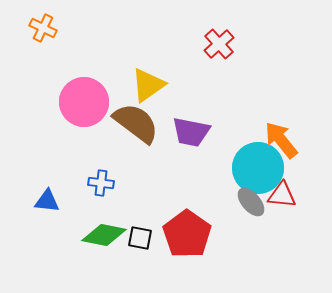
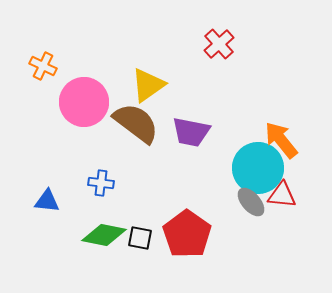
orange cross: moved 38 px down
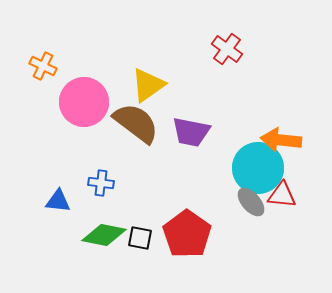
red cross: moved 8 px right, 5 px down; rotated 12 degrees counterclockwise
orange arrow: rotated 45 degrees counterclockwise
blue triangle: moved 11 px right
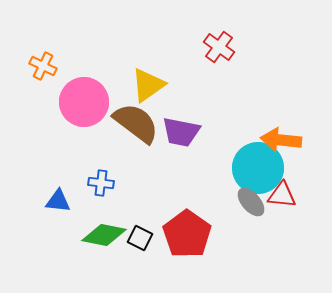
red cross: moved 8 px left, 2 px up
purple trapezoid: moved 10 px left
black square: rotated 15 degrees clockwise
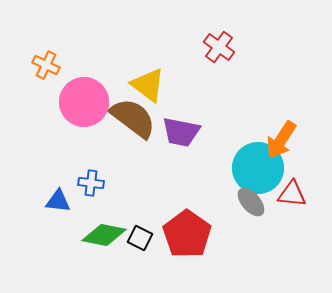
orange cross: moved 3 px right, 1 px up
yellow triangle: rotated 48 degrees counterclockwise
brown semicircle: moved 3 px left, 5 px up
orange arrow: rotated 63 degrees counterclockwise
blue cross: moved 10 px left
red triangle: moved 10 px right, 1 px up
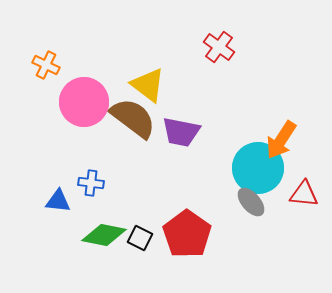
red triangle: moved 12 px right
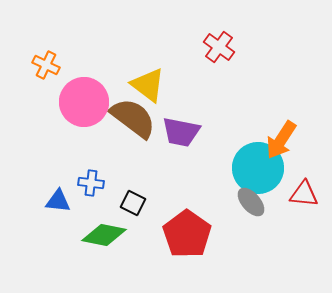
black square: moved 7 px left, 35 px up
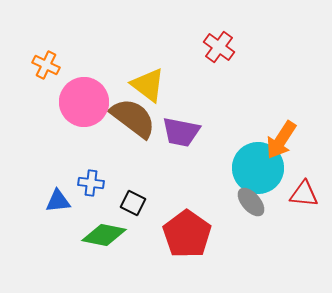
blue triangle: rotated 12 degrees counterclockwise
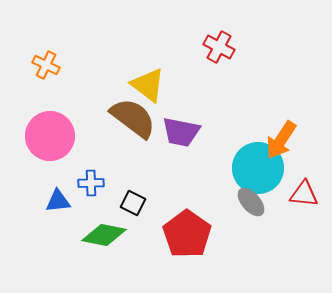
red cross: rotated 8 degrees counterclockwise
pink circle: moved 34 px left, 34 px down
blue cross: rotated 10 degrees counterclockwise
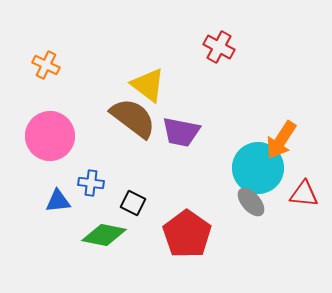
blue cross: rotated 10 degrees clockwise
